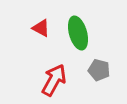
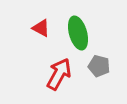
gray pentagon: moved 4 px up
red arrow: moved 5 px right, 6 px up
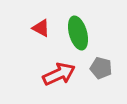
gray pentagon: moved 2 px right, 2 px down
red arrow: rotated 36 degrees clockwise
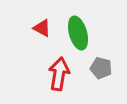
red triangle: moved 1 px right
red arrow: rotated 56 degrees counterclockwise
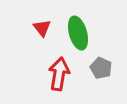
red triangle: rotated 24 degrees clockwise
gray pentagon: rotated 10 degrees clockwise
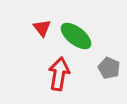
green ellipse: moved 2 px left, 3 px down; rotated 36 degrees counterclockwise
gray pentagon: moved 8 px right
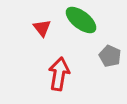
green ellipse: moved 5 px right, 16 px up
gray pentagon: moved 1 px right, 12 px up
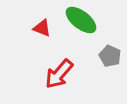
red triangle: rotated 30 degrees counterclockwise
red arrow: rotated 148 degrees counterclockwise
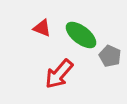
green ellipse: moved 15 px down
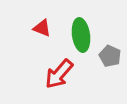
green ellipse: rotated 44 degrees clockwise
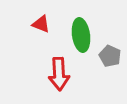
red triangle: moved 1 px left, 4 px up
red arrow: rotated 44 degrees counterclockwise
